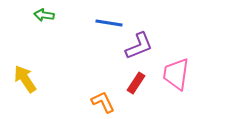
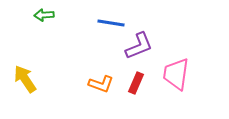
green arrow: rotated 12 degrees counterclockwise
blue line: moved 2 px right
red rectangle: rotated 10 degrees counterclockwise
orange L-shape: moved 2 px left, 18 px up; rotated 135 degrees clockwise
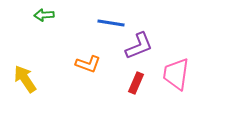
orange L-shape: moved 13 px left, 20 px up
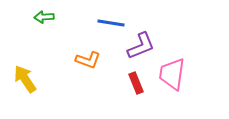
green arrow: moved 2 px down
purple L-shape: moved 2 px right
orange L-shape: moved 4 px up
pink trapezoid: moved 4 px left
red rectangle: rotated 45 degrees counterclockwise
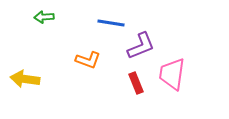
yellow arrow: rotated 48 degrees counterclockwise
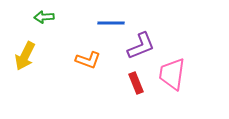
blue line: rotated 8 degrees counterclockwise
yellow arrow: moved 23 px up; rotated 72 degrees counterclockwise
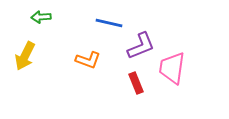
green arrow: moved 3 px left
blue line: moved 2 px left; rotated 12 degrees clockwise
pink trapezoid: moved 6 px up
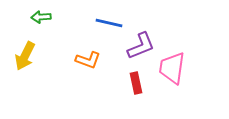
red rectangle: rotated 10 degrees clockwise
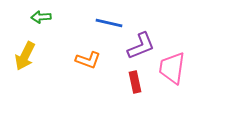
red rectangle: moved 1 px left, 1 px up
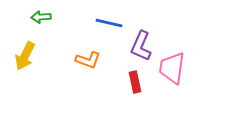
purple L-shape: rotated 136 degrees clockwise
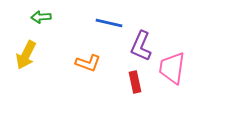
yellow arrow: moved 1 px right, 1 px up
orange L-shape: moved 3 px down
